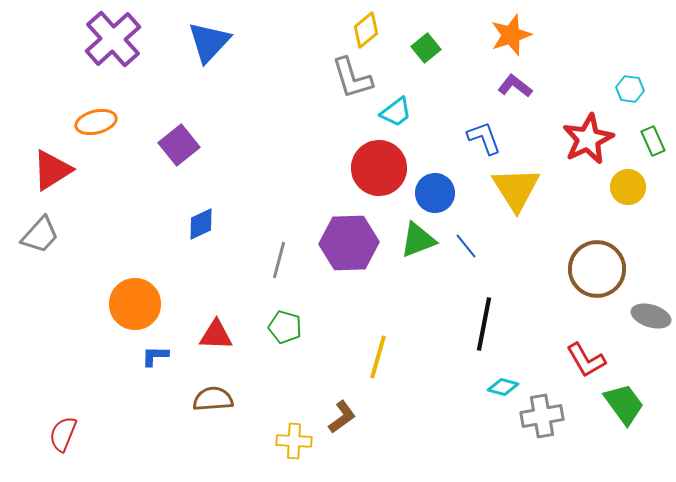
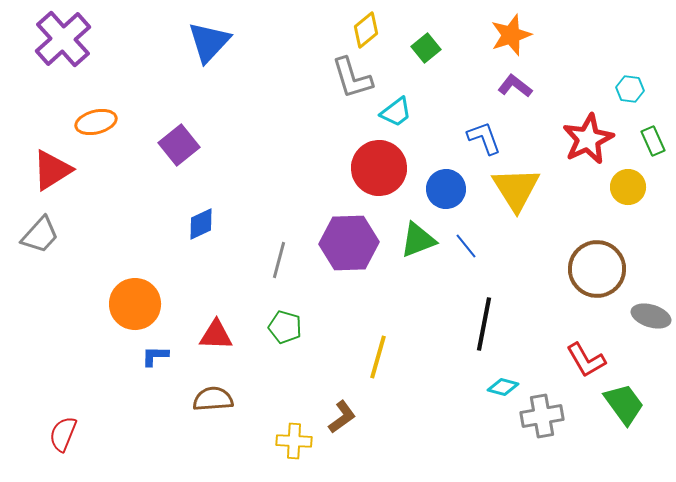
purple cross at (113, 39): moved 50 px left
blue circle at (435, 193): moved 11 px right, 4 px up
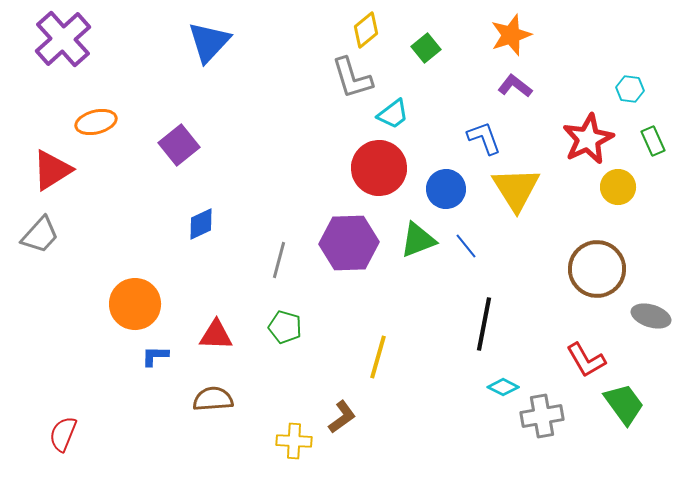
cyan trapezoid at (396, 112): moved 3 px left, 2 px down
yellow circle at (628, 187): moved 10 px left
cyan diamond at (503, 387): rotated 12 degrees clockwise
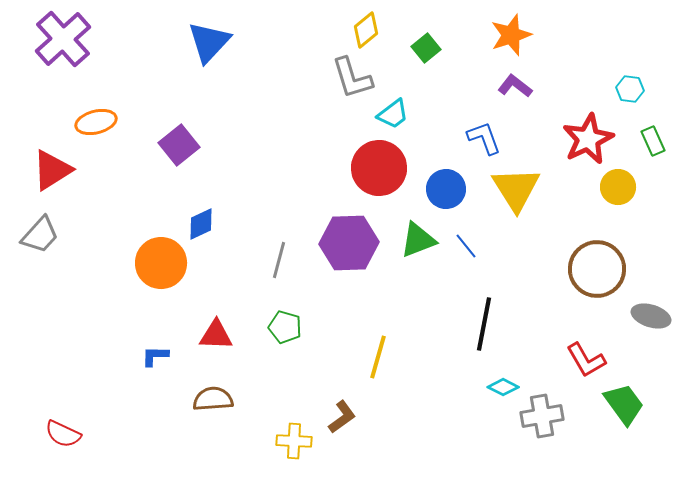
orange circle at (135, 304): moved 26 px right, 41 px up
red semicircle at (63, 434): rotated 87 degrees counterclockwise
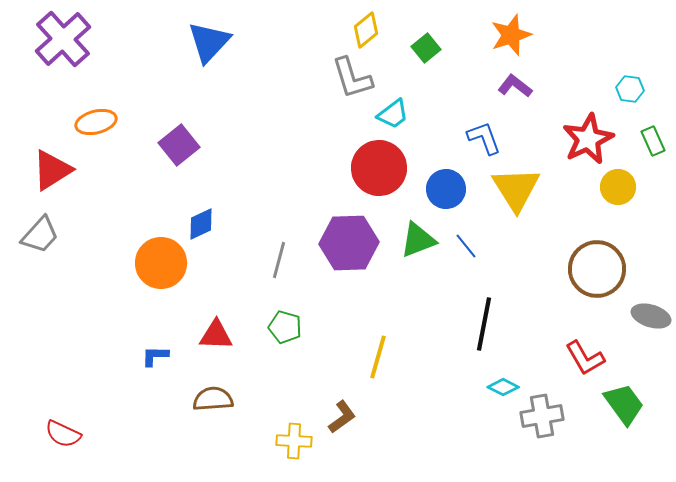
red L-shape at (586, 360): moved 1 px left, 2 px up
